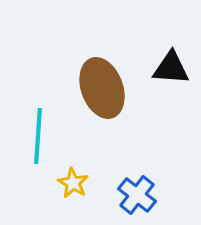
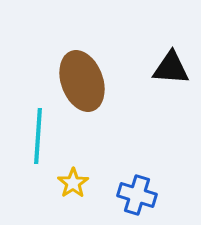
brown ellipse: moved 20 px left, 7 px up
yellow star: rotated 8 degrees clockwise
blue cross: rotated 21 degrees counterclockwise
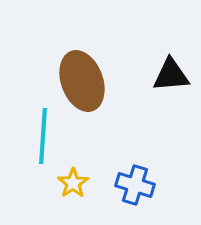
black triangle: moved 7 px down; rotated 9 degrees counterclockwise
cyan line: moved 5 px right
blue cross: moved 2 px left, 10 px up
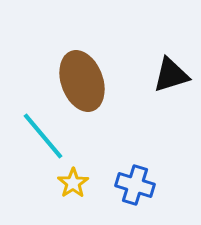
black triangle: rotated 12 degrees counterclockwise
cyan line: rotated 44 degrees counterclockwise
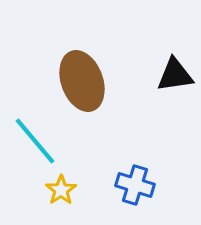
black triangle: moved 4 px right; rotated 9 degrees clockwise
cyan line: moved 8 px left, 5 px down
yellow star: moved 12 px left, 7 px down
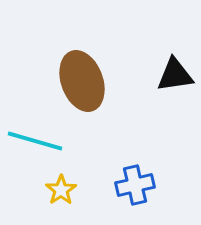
cyan line: rotated 34 degrees counterclockwise
blue cross: rotated 30 degrees counterclockwise
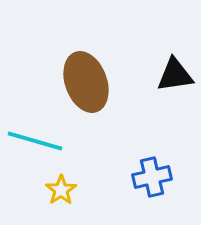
brown ellipse: moved 4 px right, 1 px down
blue cross: moved 17 px right, 8 px up
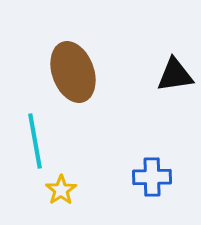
brown ellipse: moved 13 px left, 10 px up
cyan line: rotated 64 degrees clockwise
blue cross: rotated 12 degrees clockwise
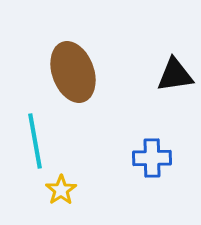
blue cross: moved 19 px up
